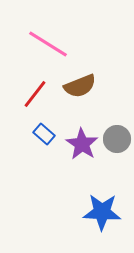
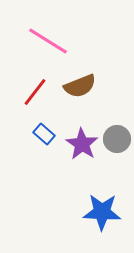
pink line: moved 3 px up
red line: moved 2 px up
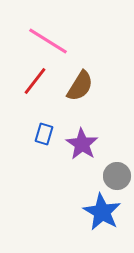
brown semicircle: rotated 36 degrees counterclockwise
red line: moved 11 px up
blue rectangle: rotated 65 degrees clockwise
gray circle: moved 37 px down
blue star: rotated 27 degrees clockwise
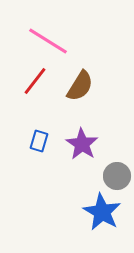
blue rectangle: moved 5 px left, 7 px down
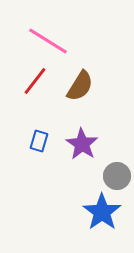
blue star: rotated 6 degrees clockwise
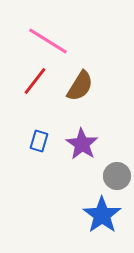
blue star: moved 3 px down
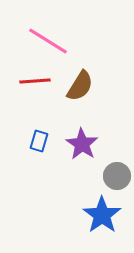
red line: rotated 48 degrees clockwise
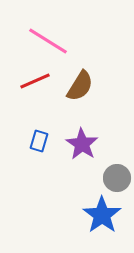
red line: rotated 20 degrees counterclockwise
gray circle: moved 2 px down
